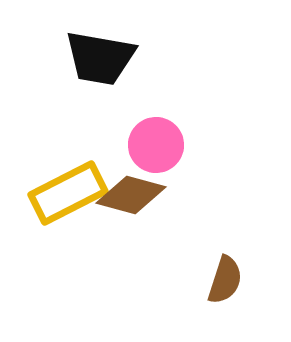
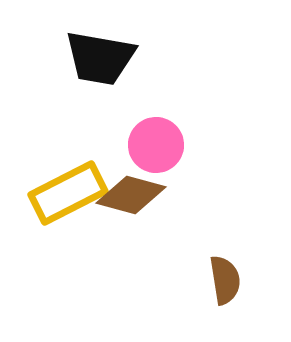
brown semicircle: rotated 27 degrees counterclockwise
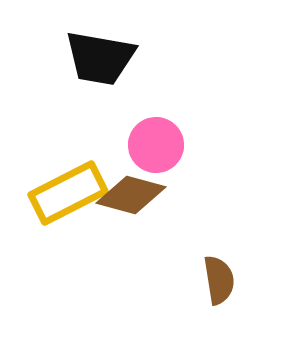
brown semicircle: moved 6 px left
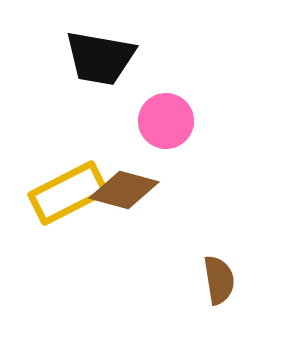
pink circle: moved 10 px right, 24 px up
brown diamond: moved 7 px left, 5 px up
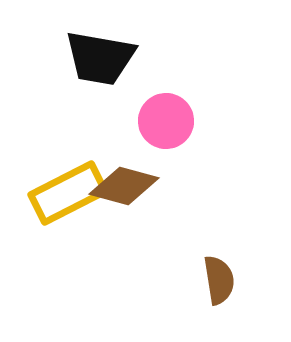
brown diamond: moved 4 px up
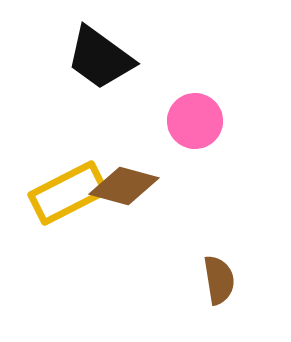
black trapezoid: rotated 26 degrees clockwise
pink circle: moved 29 px right
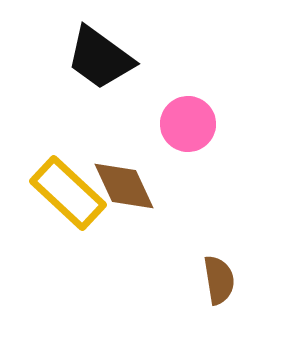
pink circle: moved 7 px left, 3 px down
brown diamond: rotated 50 degrees clockwise
yellow rectangle: rotated 70 degrees clockwise
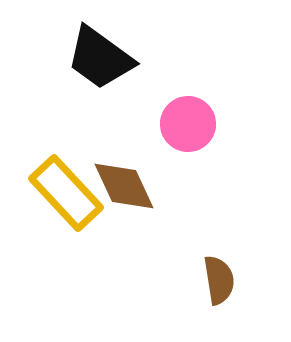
yellow rectangle: moved 2 px left; rotated 4 degrees clockwise
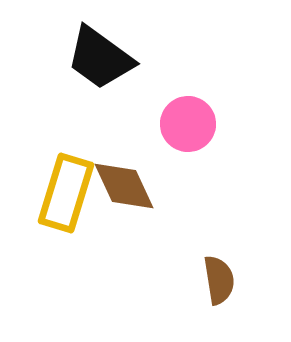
yellow rectangle: rotated 60 degrees clockwise
